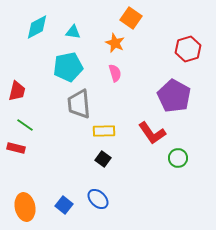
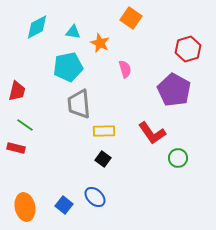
orange star: moved 15 px left
pink semicircle: moved 10 px right, 4 px up
purple pentagon: moved 6 px up
blue ellipse: moved 3 px left, 2 px up
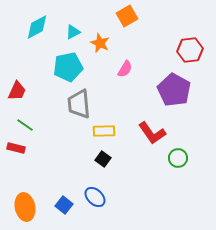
orange square: moved 4 px left, 2 px up; rotated 25 degrees clockwise
cyan triangle: rotated 35 degrees counterclockwise
red hexagon: moved 2 px right, 1 px down; rotated 10 degrees clockwise
pink semicircle: rotated 48 degrees clockwise
red trapezoid: rotated 10 degrees clockwise
